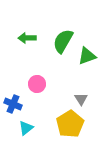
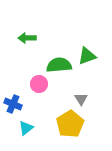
green semicircle: moved 4 px left, 24 px down; rotated 55 degrees clockwise
pink circle: moved 2 px right
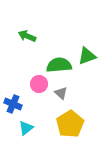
green arrow: moved 2 px up; rotated 24 degrees clockwise
gray triangle: moved 20 px left, 6 px up; rotated 16 degrees counterclockwise
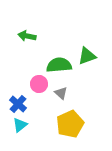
green arrow: rotated 12 degrees counterclockwise
blue cross: moved 5 px right; rotated 18 degrees clockwise
yellow pentagon: rotated 8 degrees clockwise
cyan triangle: moved 6 px left, 3 px up
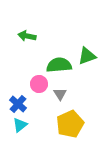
gray triangle: moved 1 px left, 1 px down; rotated 16 degrees clockwise
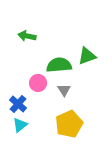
pink circle: moved 1 px left, 1 px up
gray triangle: moved 4 px right, 4 px up
yellow pentagon: moved 1 px left
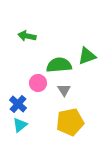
yellow pentagon: moved 1 px right, 2 px up; rotated 12 degrees clockwise
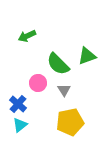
green arrow: rotated 36 degrees counterclockwise
green semicircle: moved 1 px left, 1 px up; rotated 130 degrees counterclockwise
